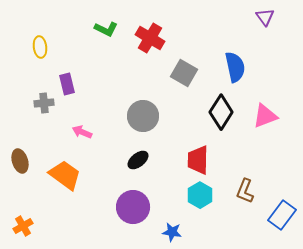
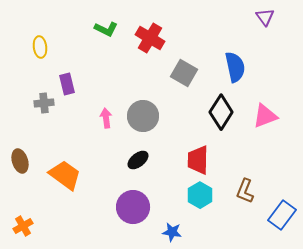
pink arrow: moved 24 px right, 14 px up; rotated 60 degrees clockwise
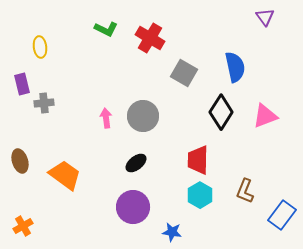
purple rectangle: moved 45 px left
black ellipse: moved 2 px left, 3 px down
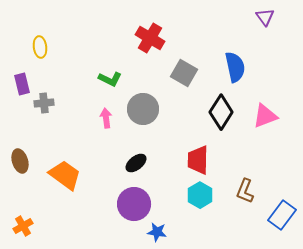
green L-shape: moved 4 px right, 50 px down
gray circle: moved 7 px up
purple circle: moved 1 px right, 3 px up
blue star: moved 15 px left
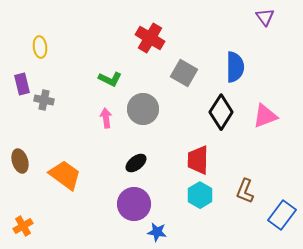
blue semicircle: rotated 12 degrees clockwise
gray cross: moved 3 px up; rotated 18 degrees clockwise
